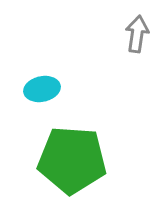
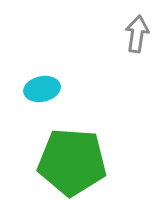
green pentagon: moved 2 px down
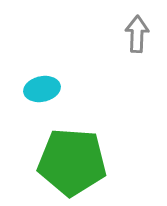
gray arrow: rotated 6 degrees counterclockwise
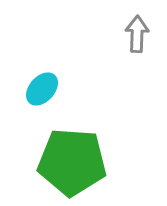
cyan ellipse: rotated 36 degrees counterclockwise
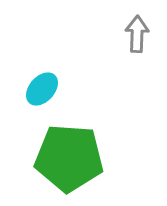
green pentagon: moved 3 px left, 4 px up
